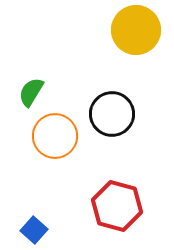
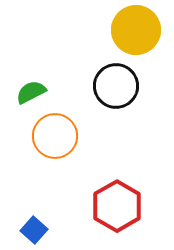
green semicircle: rotated 32 degrees clockwise
black circle: moved 4 px right, 28 px up
red hexagon: rotated 15 degrees clockwise
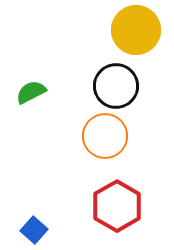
orange circle: moved 50 px right
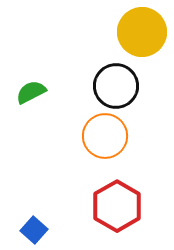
yellow circle: moved 6 px right, 2 px down
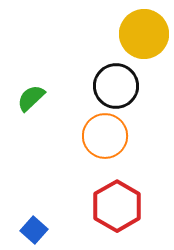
yellow circle: moved 2 px right, 2 px down
green semicircle: moved 6 px down; rotated 16 degrees counterclockwise
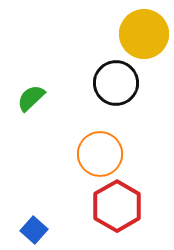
black circle: moved 3 px up
orange circle: moved 5 px left, 18 px down
